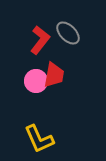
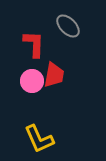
gray ellipse: moved 7 px up
red L-shape: moved 6 px left, 4 px down; rotated 36 degrees counterclockwise
pink circle: moved 4 px left
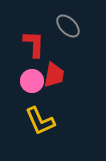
yellow L-shape: moved 1 px right, 18 px up
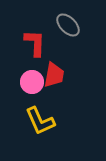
gray ellipse: moved 1 px up
red L-shape: moved 1 px right, 1 px up
pink circle: moved 1 px down
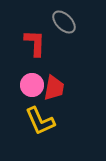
gray ellipse: moved 4 px left, 3 px up
red trapezoid: moved 13 px down
pink circle: moved 3 px down
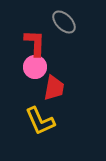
pink circle: moved 3 px right, 18 px up
